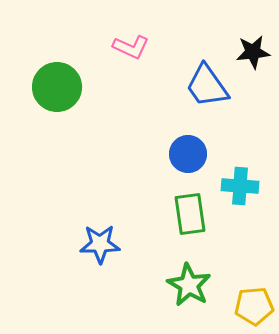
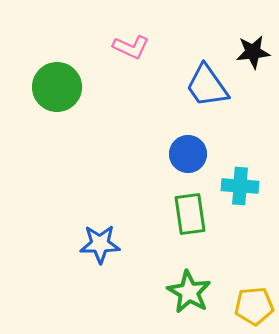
green star: moved 7 px down
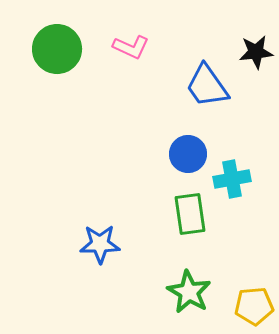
black star: moved 3 px right
green circle: moved 38 px up
cyan cross: moved 8 px left, 7 px up; rotated 15 degrees counterclockwise
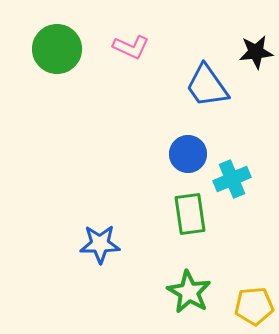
cyan cross: rotated 12 degrees counterclockwise
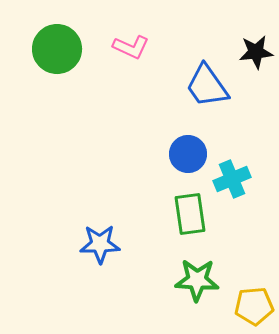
green star: moved 8 px right, 12 px up; rotated 27 degrees counterclockwise
